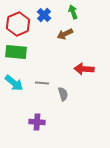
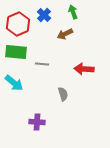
gray line: moved 19 px up
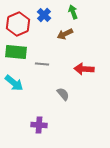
gray semicircle: rotated 24 degrees counterclockwise
purple cross: moved 2 px right, 3 px down
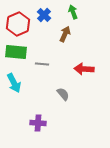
brown arrow: rotated 140 degrees clockwise
cyan arrow: rotated 24 degrees clockwise
purple cross: moved 1 px left, 2 px up
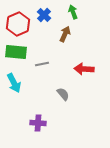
gray line: rotated 16 degrees counterclockwise
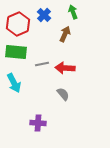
red arrow: moved 19 px left, 1 px up
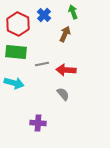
red hexagon: rotated 10 degrees counterclockwise
red arrow: moved 1 px right, 2 px down
cyan arrow: rotated 48 degrees counterclockwise
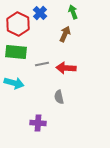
blue cross: moved 4 px left, 2 px up
red arrow: moved 2 px up
gray semicircle: moved 4 px left, 3 px down; rotated 152 degrees counterclockwise
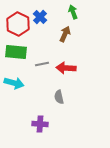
blue cross: moved 4 px down
purple cross: moved 2 px right, 1 px down
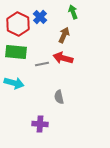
brown arrow: moved 1 px left, 1 px down
red arrow: moved 3 px left, 10 px up; rotated 12 degrees clockwise
